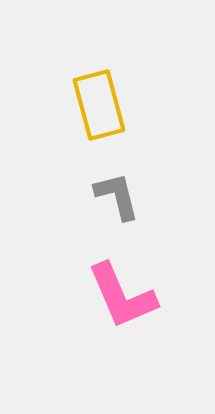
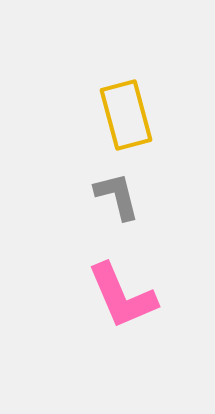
yellow rectangle: moved 27 px right, 10 px down
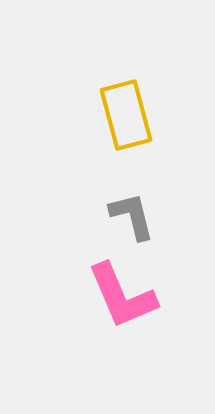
gray L-shape: moved 15 px right, 20 px down
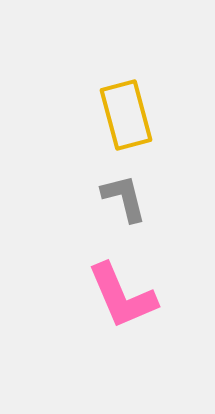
gray L-shape: moved 8 px left, 18 px up
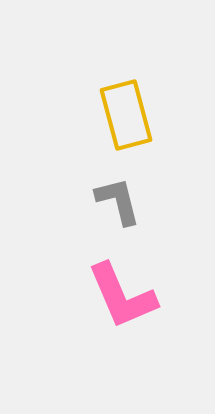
gray L-shape: moved 6 px left, 3 px down
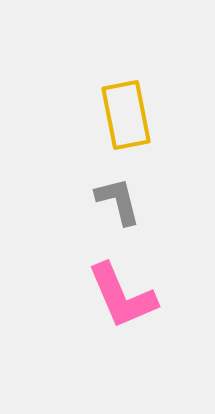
yellow rectangle: rotated 4 degrees clockwise
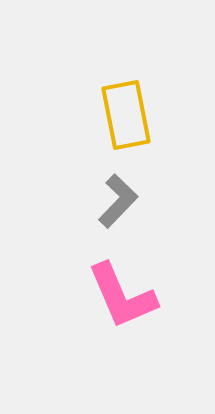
gray L-shape: rotated 58 degrees clockwise
